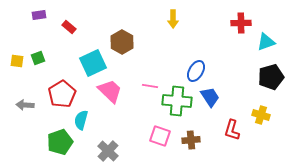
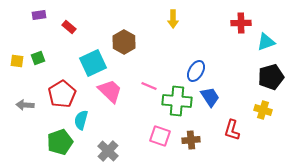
brown hexagon: moved 2 px right
pink line: moved 1 px left; rotated 14 degrees clockwise
yellow cross: moved 2 px right, 5 px up
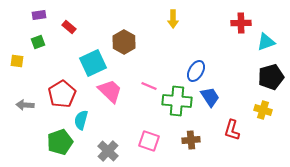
green square: moved 16 px up
pink square: moved 11 px left, 5 px down
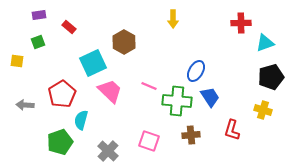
cyan triangle: moved 1 px left, 1 px down
brown cross: moved 5 px up
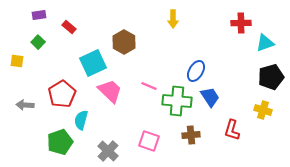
green square: rotated 24 degrees counterclockwise
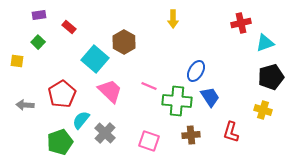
red cross: rotated 12 degrees counterclockwise
cyan square: moved 2 px right, 4 px up; rotated 24 degrees counterclockwise
cyan semicircle: rotated 24 degrees clockwise
red L-shape: moved 1 px left, 2 px down
gray cross: moved 3 px left, 18 px up
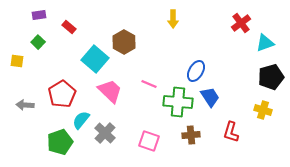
red cross: rotated 24 degrees counterclockwise
pink line: moved 2 px up
green cross: moved 1 px right, 1 px down
